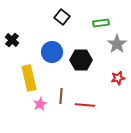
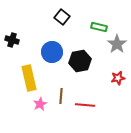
green rectangle: moved 2 px left, 4 px down; rotated 21 degrees clockwise
black cross: rotated 24 degrees counterclockwise
black hexagon: moved 1 px left, 1 px down; rotated 10 degrees counterclockwise
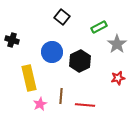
green rectangle: rotated 42 degrees counterclockwise
black hexagon: rotated 15 degrees counterclockwise
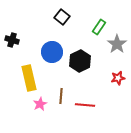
green rectangle: rotated 28 degrees counterclockwise
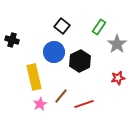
black square: moved 9 px down
blue circle: moved 2 px right
yellow rectangle: moved 5 px right, 1 px up
brown line: rotated 35 degrees clockwise
red line: moved 1 px left, 1 px up; rotated 24 degrees counterclockwise
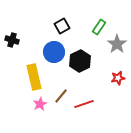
black square: rotated 21 degrees clockwise
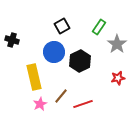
red line: moved 1 px left
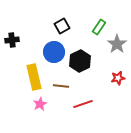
black cross: rotated 24 degrees counterclockwise
brown line: moved 10 px up; rotated 56 degrees clockwise
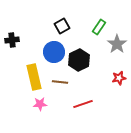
black hexagon: moved 1 px left, 1 px up
red star: moved 1 px right
brown line: moved 1 px left, 4 px up
pink star: rotated 24 degrees clockwise
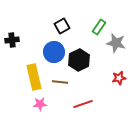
gray star: moved 1 px left, 1 px up; rotated 24 degrees counterclockwise
